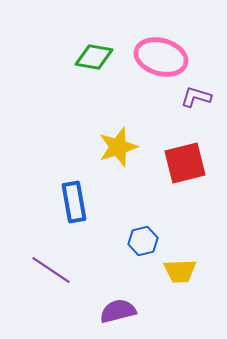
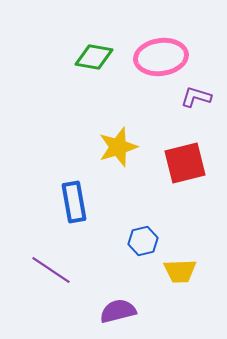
pink ellipse: rotated 24 degrees counterclockwise
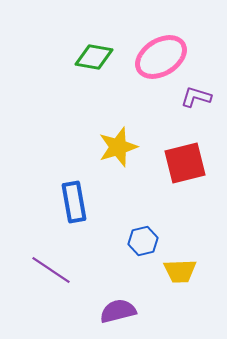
pink ellipse: rotated 24 degrees counterclockwise
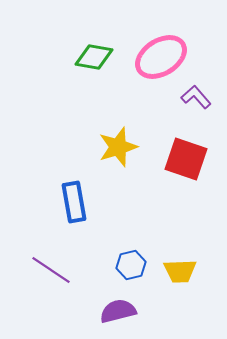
purple L-shape: rotated 32 degrees clockwise
red square: moved 1 px right, 4 px up; rotated 33 degrees clockwise
blue hexagon: moved 12 px left, 24 px down
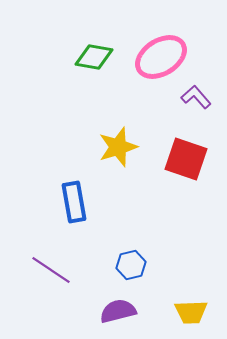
yellow trapezoid: moved 11 px right, 41 px down
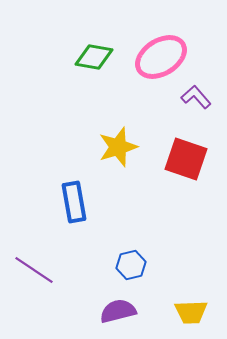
purple line: moved 17 px left
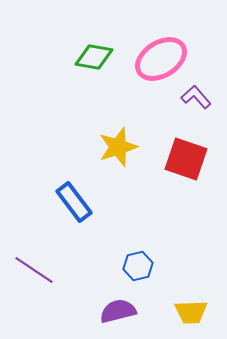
pink ellipse: moved 2 px down
blue rectangle: rotated 27 degrees counterclockwise
blue hexagon: moved 7 px right, 1 px down
